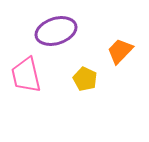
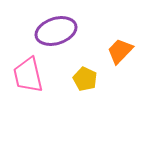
pink trapezoid: moved 2 px right
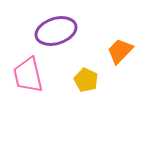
yellow pentagon: moved 1 px right, 1 px down
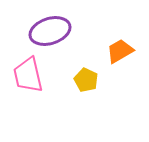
purple ellipse: moved 6 px left
orange trapezoid: rotated 16 degrees clockwise
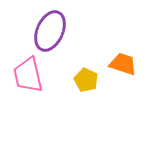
purple ellipse: rotated 48 degrees counterclockwise
orange trapezoid: moved 3 px right, 13 px down; rotated 48 degrees clockwise
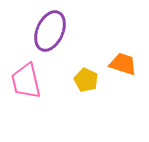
pink trapezoid: moved 2 px left, 6 px down
